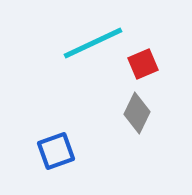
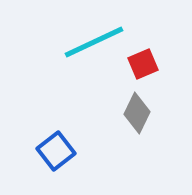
cyan line: moved 1 px right, 1 px up
blue square: rotated 18 degrees counterclockwise
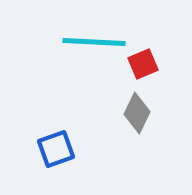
cyan line: rotated 28 degrees clockwise
blue square: moved 2 px up; rotated 18 degrees clockwise
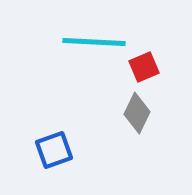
red square: moved 1 px right, 3 px down
blue square: moved 2 px left, 1 px down
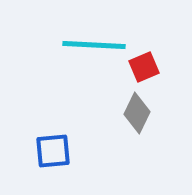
cyan line: moved 3 px down
blue square: moved 1 px left, 1 px down; rotated 15 degrees clockwise
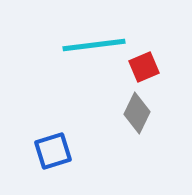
cyan line: rotated 10 degrees counterclockwise
blue square: rotated 12 degrees counterclockwise
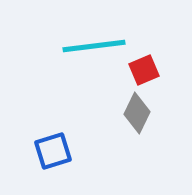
cyan line: moved 1 px down
red square: moved 3 px down
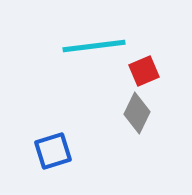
red square: moved 1 px down
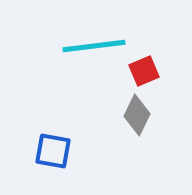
gray diamond: moved 2 px down
blue square: rotated 27 degrees clockwise
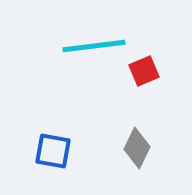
gray diamond: moved 33 px down
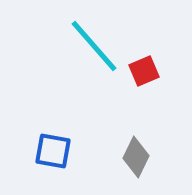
cyan line: rotated 56 degrees clockwise
gray diamond: moved 1 px left, 9 px down
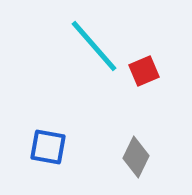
blue square: moved 5 px left, 4 px up
